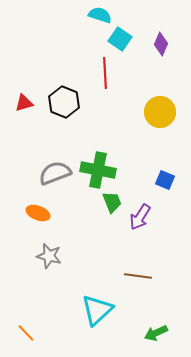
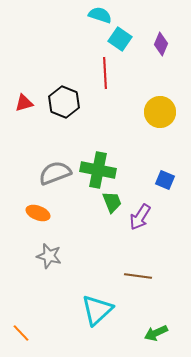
orange line: moved 5 px left
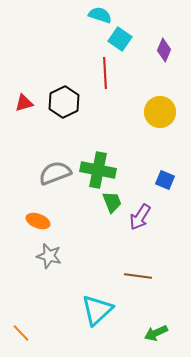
purple diamond: moved 3 px right, 6 px down
black hexagon: rotated 12 degrees clockwise
orange ellipse: moved 8 px down
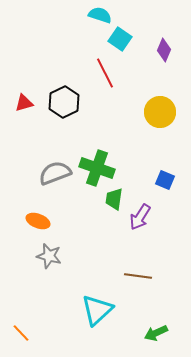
red line: rotated 24 degrees counterclockwise
green cross: moved 1 px left, 2 px up; rotated 8 degrees clockwise
green trapezoid: moved 2 px right, 3 px up; rotated 150 degrees counterclockwise
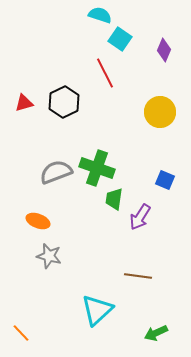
gray semicircle: moved 1 px right, 1 px up
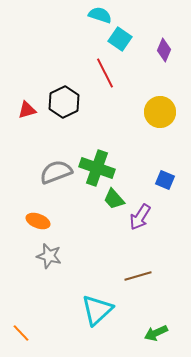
red triangle: moved 3 px right, 7 px down
green trapezoid: rotated 50 degrees counterclockwise
brown line: rotated 24 degrees counterclockwise
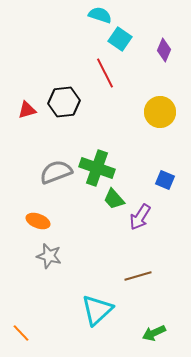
black hexagon: rotated 20 degrees clockwise
green arrow: moved 2 px left
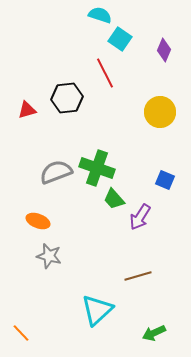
black hexagon: moved 3 px right, 4 px up
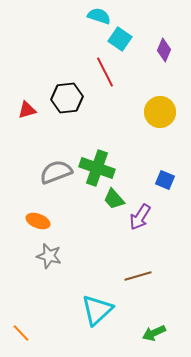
cyan semicircle: moved 1 px left, 1 px down
red line: moved 1 px up
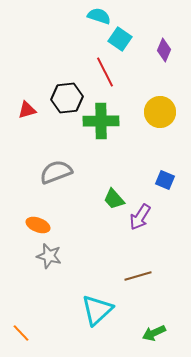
green cross: moved 4 px right, 47 px up; rotated 20 degrees counterclockwise
orange ellipse: moved 4 px down
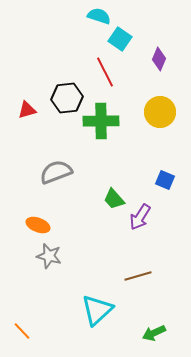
purple diamond: moved 5 px left, 9 px down
orange line: moved 1 px right, 2 px up
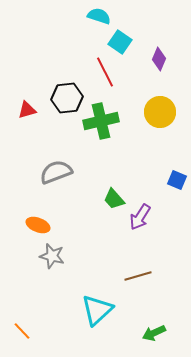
cyan square: moved 3 px down
green cross: rotated 12 degrees counterclockwise
blue square: moved 12 px right
gray star: moved 3 px right
